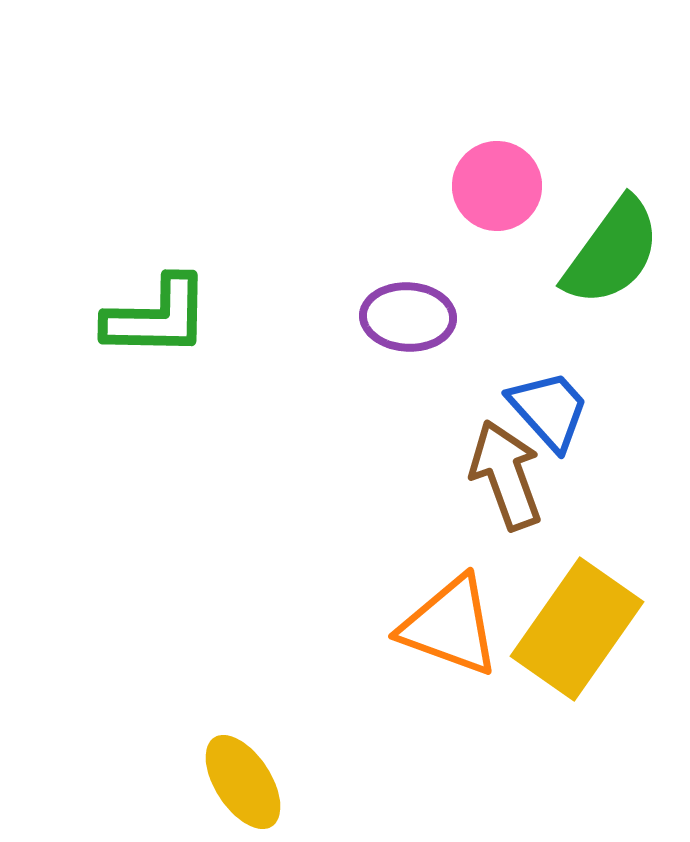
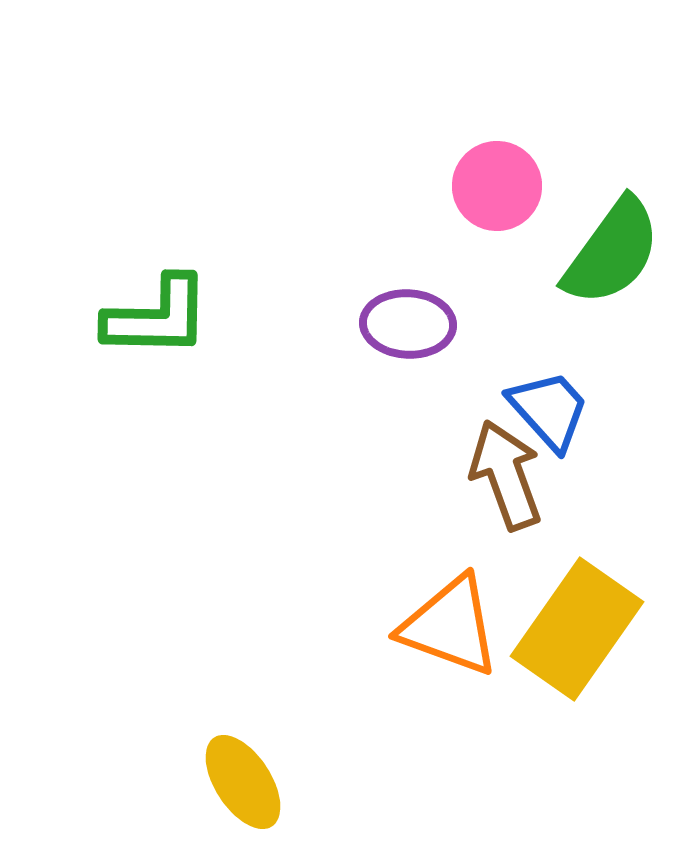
purple ellipse: moved 7 px down
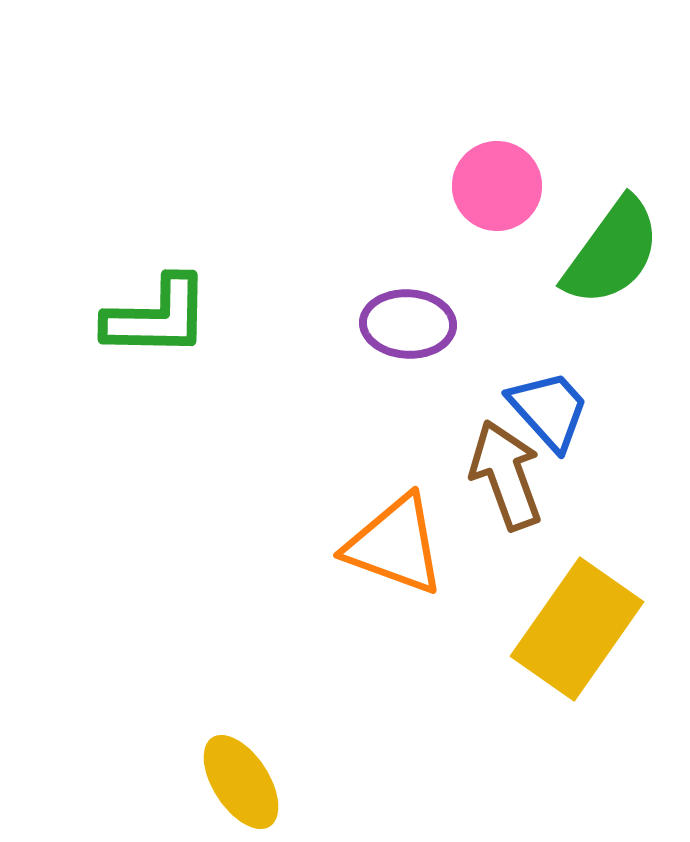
orange triangle: moved 55 px left, 81 px up
yellow ellipse: moved 2 px left
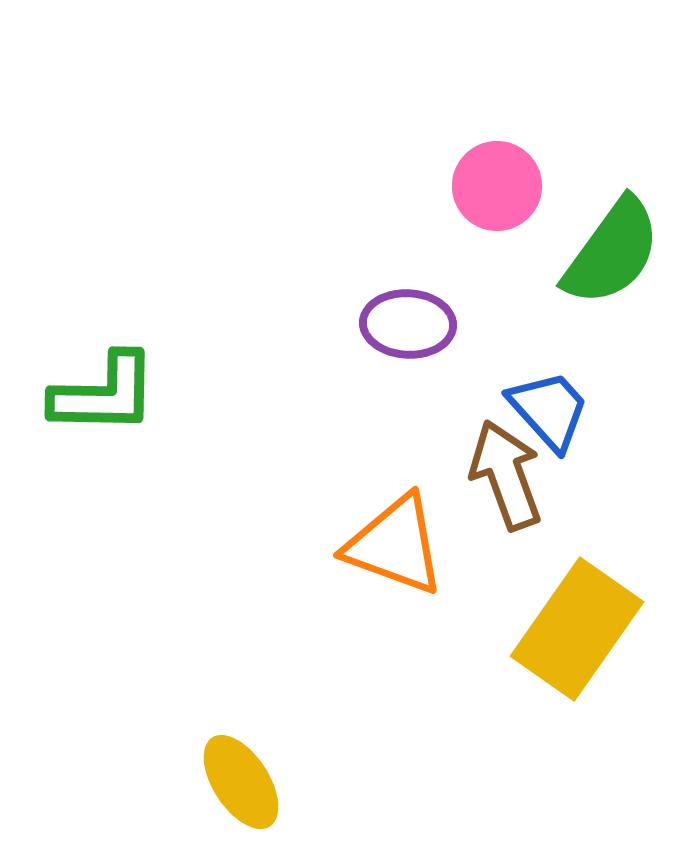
green L-shape: moved 53 px left, 77 px down
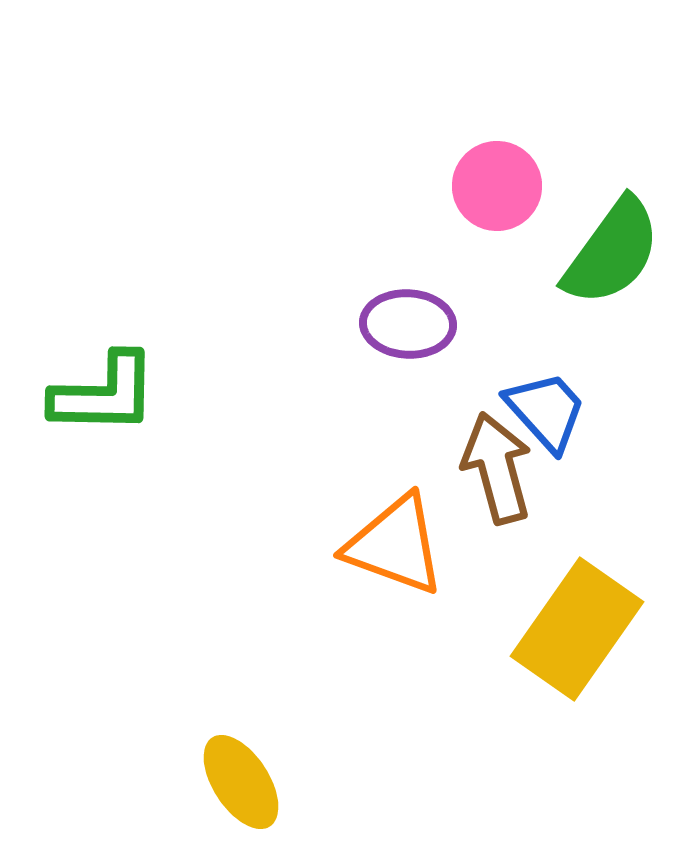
blue trapezoid: moved 3 px left, 1 px down
brown arrow: moved 9 px left, 7 px up; rotated 5 degrees clockwise
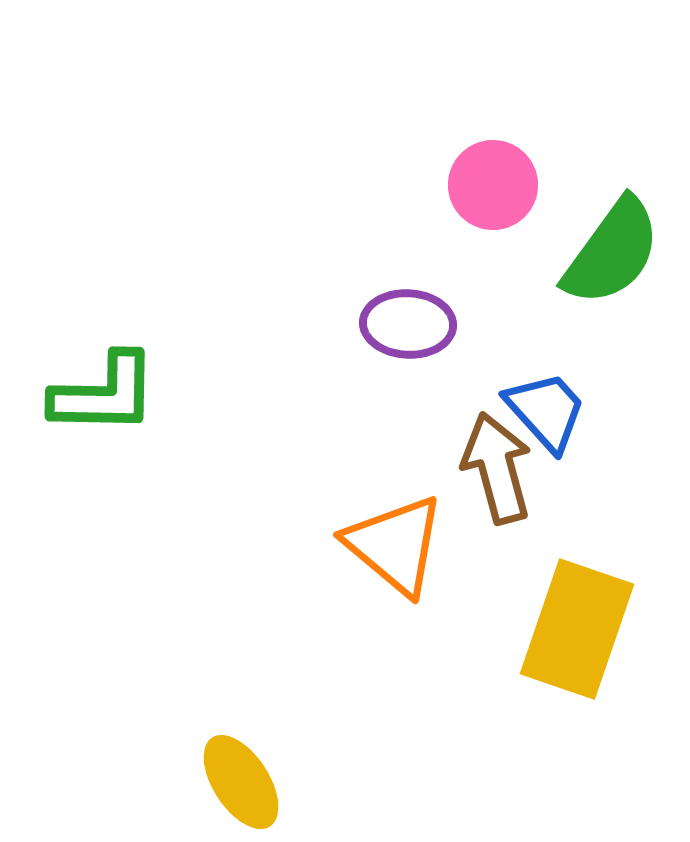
pink circle: moved 4 px left, 1 px up
orange triangle: rotated 20 degrees clockwise
yellow rectangle: rotated 16 degrees counterclockwise
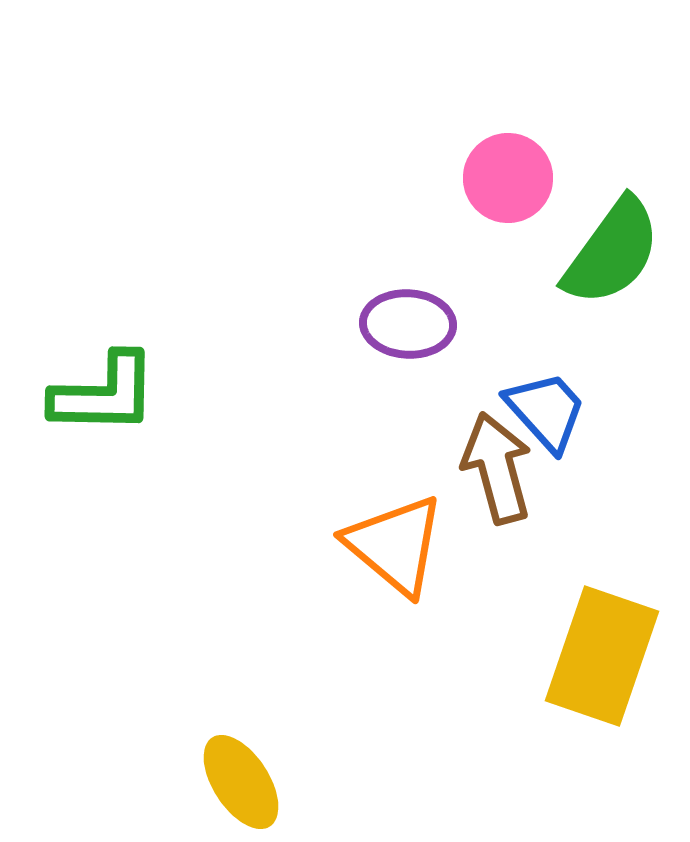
pink circle: moved 15 px right, 7 px up
yellow rectangle: moved 25 px right, 27 px down
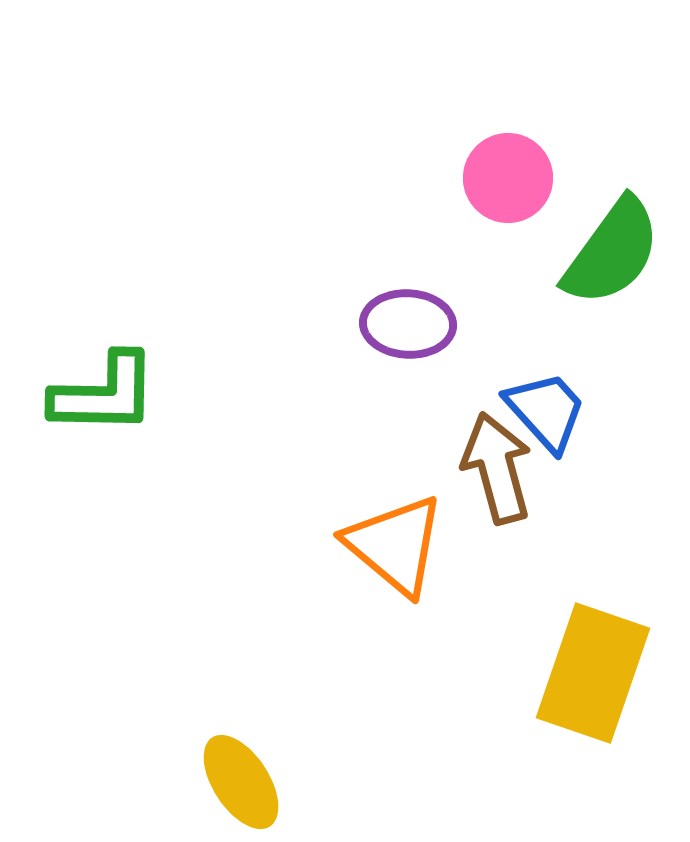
yellow rectangle: moved 9 px left, 17 px down
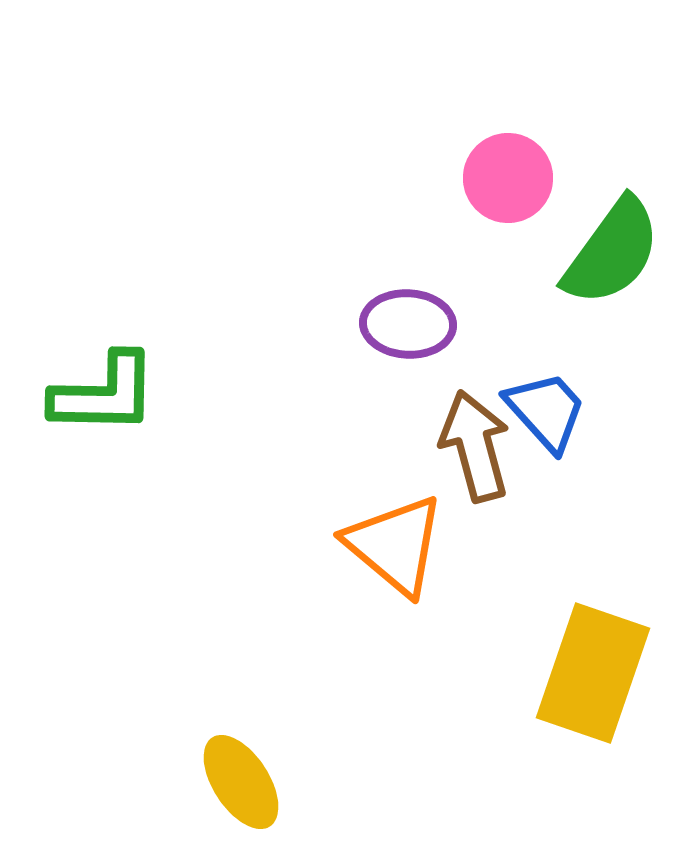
brown arrow: moved 22 px left, 22 px up
